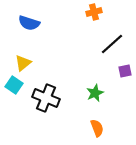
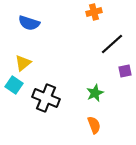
orange semicircle: moved 3 px left, 3 px up
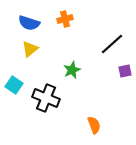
orange cross: moved 29 px left, 7 px down
yellow triangle: moved 7 px right, 14 px up
green star: moved 23 px left, 23 px up
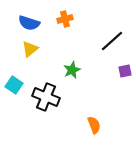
black line: moved 3 px up
black cross: moved 1 px up
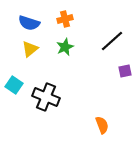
green star: moved 7 px left, 23 px up
orange semicircle: moved 8 px right
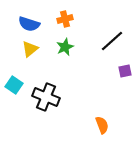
blue semicircle: moved 1 px down
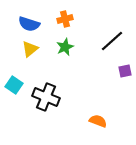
orange semicircle: moved 4 px left, 4 px up; rotated 48 degrees counterclockwise
